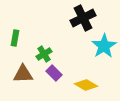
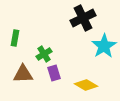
purple rectangle: rotated 28 degrees clockwise
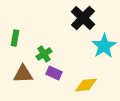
black cross: rotated 20 degrees counterclockwise
purple rectangle: rotated 49 degrees counterclockwise
yellow diamond: rotated 35 degrees counterclockwise
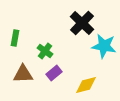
black cross: moved 1 px left, 5 px down
cyan star: rotated 30 degrees counterclockwise
green cross: moved 1 px right, 3 px up; rotated 21 degrees counterclockwise
purple rectangle: rotated 63 degrees counterclockwise
yellow diamond: rotated 10 degrees counterclockwise
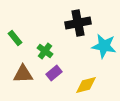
black cross: moved 4 px left; rotated 35 degrees clockwise
green rectangle: rotated 49 degrees counterclockwise
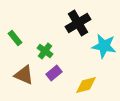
black cross: rotated 20 degrees counterclockwise
brown triangle: moved 1 px right, 1 px down; rotated 25 degrees clockwise
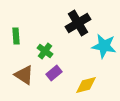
green rectangle: moved 1 px right, 2 px up; rotated 35 degrees clockwise
brown triangle: rotated 10 degrees clockwise
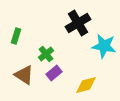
green rectangle: rotated 21 degrees clockwise
green cross: moved 1 px right, 3 px down; rotated 14 degrees clockwise
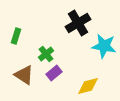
yellow diamond: moved 2 px right, 1 px down
